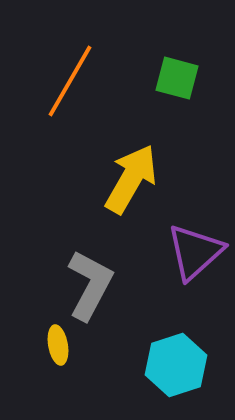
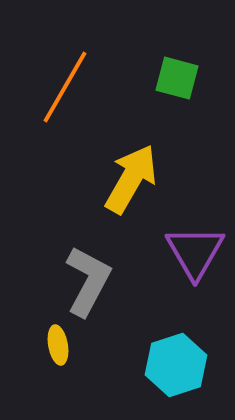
orange line: moved 5 px left, 6 px down
purple triangle: rotated 18 degrees counterclockwise
gray L-shape: moved 2 px left, 4 px up
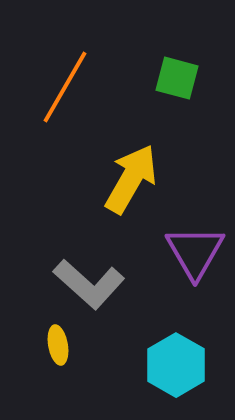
gray L-shape: moved 1 px right, 3 px down; rotated 104 degrees clockwise
cyan hexagon: rotated 12 degrees counterclockwise
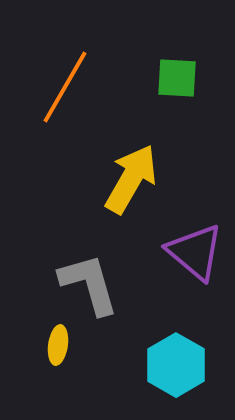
green square: rotated 12 degrees counterclockwise
purple triangle: rotated 20 degrees counterclockwise
gray L-shape: rotated 148 degrees counterclockwise
yellow ellipse: rotated 18 degrees clockwise
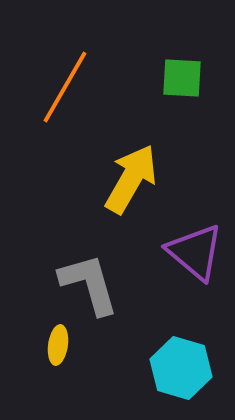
green square: moved 5 px right
cyan hexagon: moved 5 px right, 3 px down; rotated 14 degrees counterclockwise
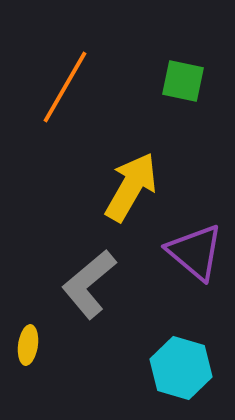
green square: moved 1 px right, 3 px down; rotated 9 degrees clockwise
yellow arrow: moved 8 px down
gray L-shape: rotated 114 degrees counterclockwise
yellow ellipse: moved 30 px left
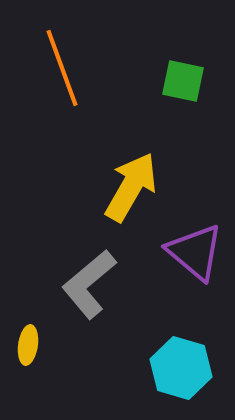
orange line: moved 3 px left, 19 px up; rotated 50 degrees counterclockwise
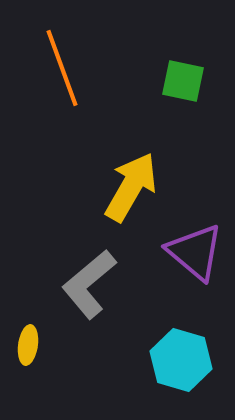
cyan hexagon: moved 8 px up
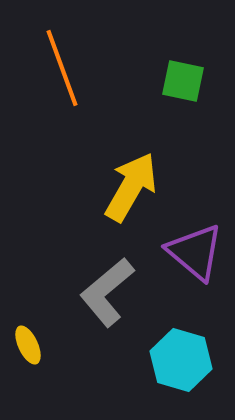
gray L-shape: moved 18 px right, 8 px down
yellow ellipse: rotated 33 degrees counterclockwise
